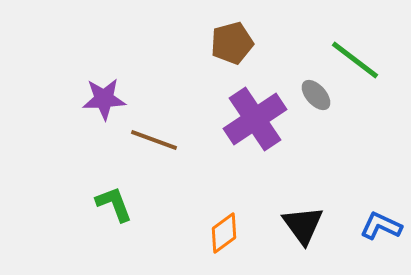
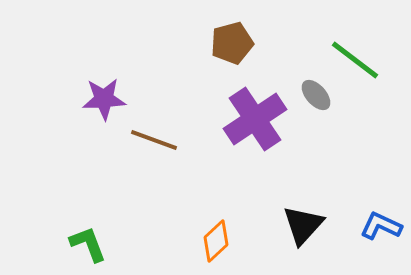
green L-shape: moved 26 px left, 40 px down
black triangle: rotated 18 degrees clockwise
orange diamond: moved 8 px left, 8 px down; rotated 6 degrees counterclockwise
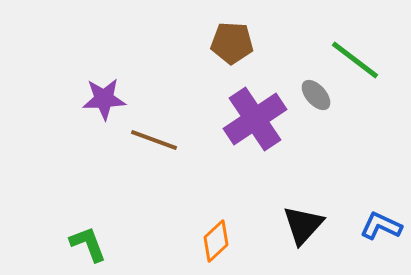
brown pentagon: rotated 18 degrees clockwise
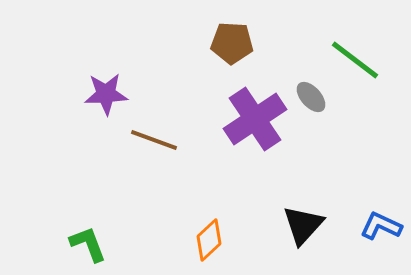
gray ellipse: moved 5 px left, 2 px down
purple star: moved 2 px right, 5 px up
orange diamond: moved 7 px left, 1 px up
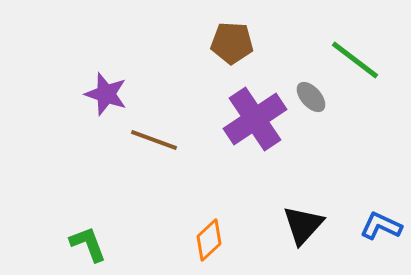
purple star: rotated 21 degrees clockwise
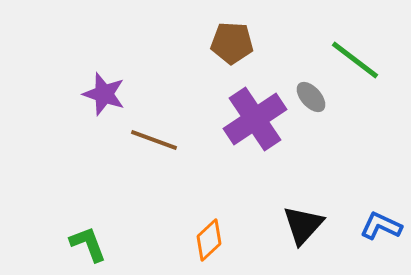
purple star: moved 2 px left
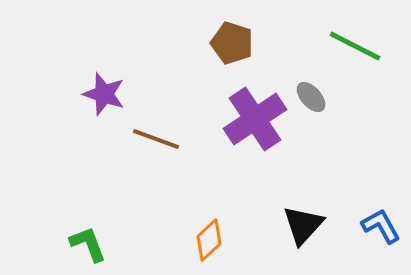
brown pentagon: rotated 15 degrees clockwise
green line: moved 14 px up; rotated 10 degrees counterclockwise
brown line: moved 2 px right, 1 px up
blue L-shape: rotated 36 degrees clockwise
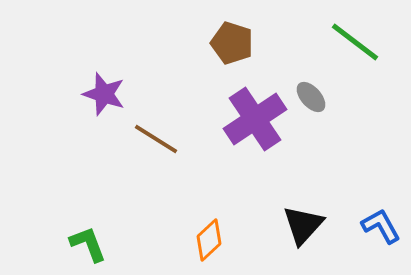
green line: moved 4 px up; rotated 10 degrees clockwise
brown line: rotated 12 degrees clockwise
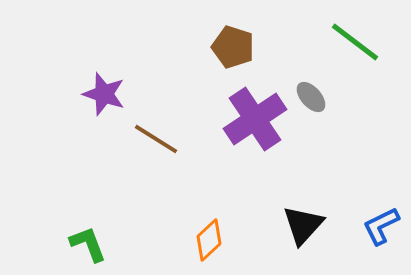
brown pentagon: moved 1 px right, 4 px down
blue L-shape: rotated 87 degrees counterclockwise
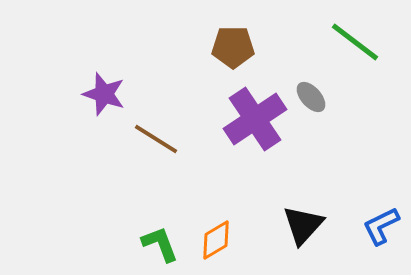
brown pentagon: rotated 18 degrees counterclockwise
orange diamond: moved 7 px right; rotated 12 degrees clockwise
green L-shape: moved 72 px right
